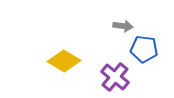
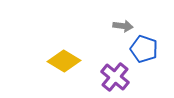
blue pentagon: rotated 12 degrees clockwise
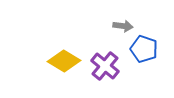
purple cross: moved 10 px left, 11 px up
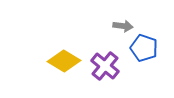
blue pentagon: moved 1 px up
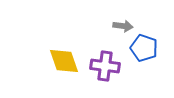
yellow diamond: rotated 40 degrees clockwise
purple cross: rotated 32 degrees counterclockwise
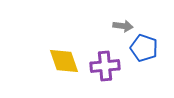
purple cross: rotated 12 degrees counterclockwise
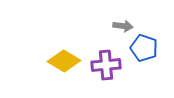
yellow diamond: rotated 40 degrees counterclockwise
purple cross: moved 1 px right, 1 px up
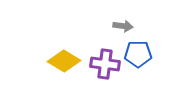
blue pentagon: moved 6 px left, 6 px down; rotated 20 degrees counterclockwise
purple cross: moved 1 px left, 1 px up; rotated 12 degrees clockwise
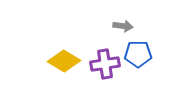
purple cross: rotated 16 degrees counterclockwise
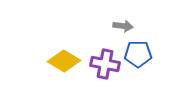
purple cross: rotated 20 degrees clockwise
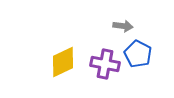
blue pentagon: rotated 28 degrees clockwise
yellow diamond: moved 1 px left, 1 px down; rotated 56 degrees counterclockwise
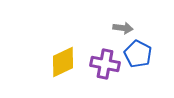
gray arrow: moved 2 px down
